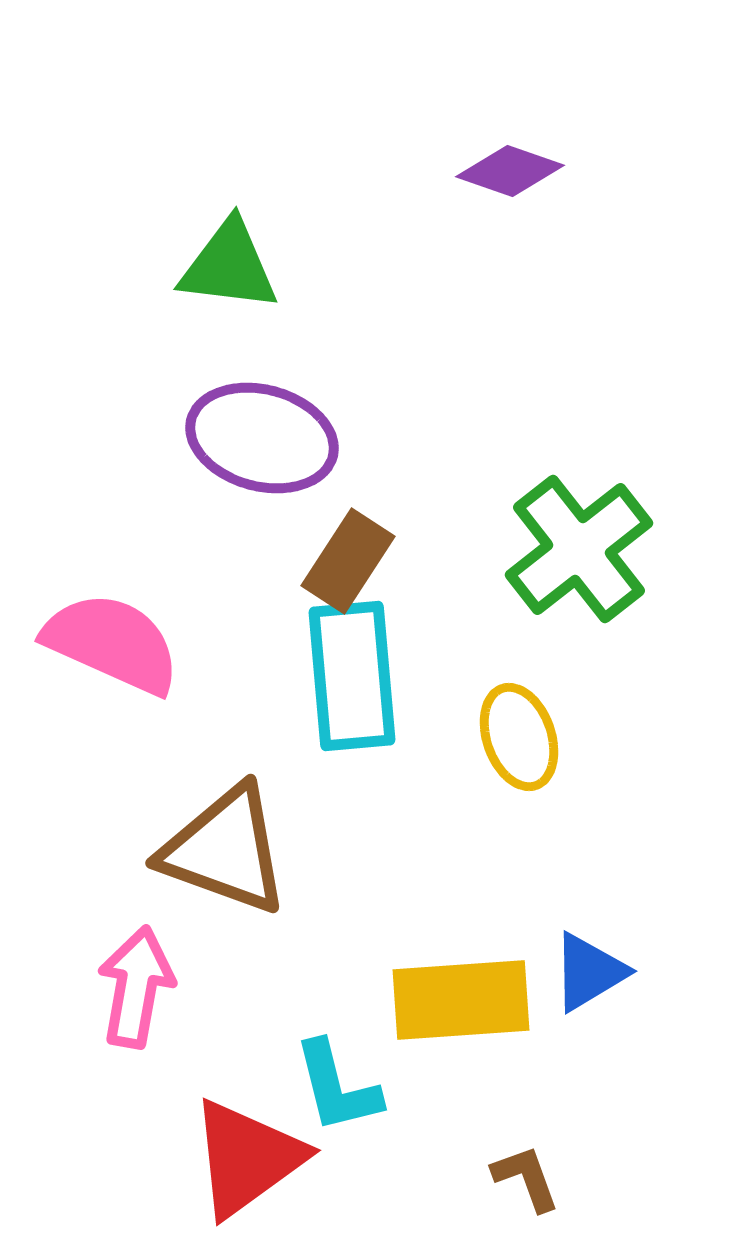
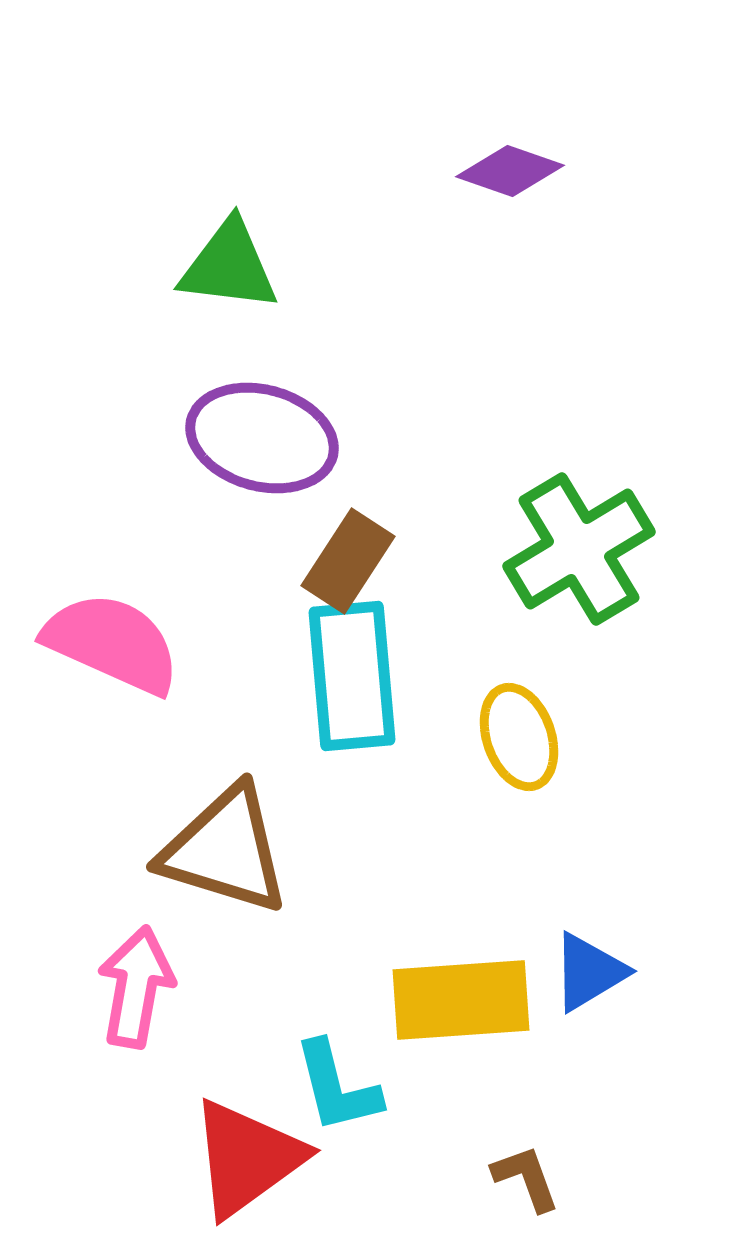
green cross: rotated 7 degrees clockwise
brown triangle: rotated 3 degrees counterclockwise
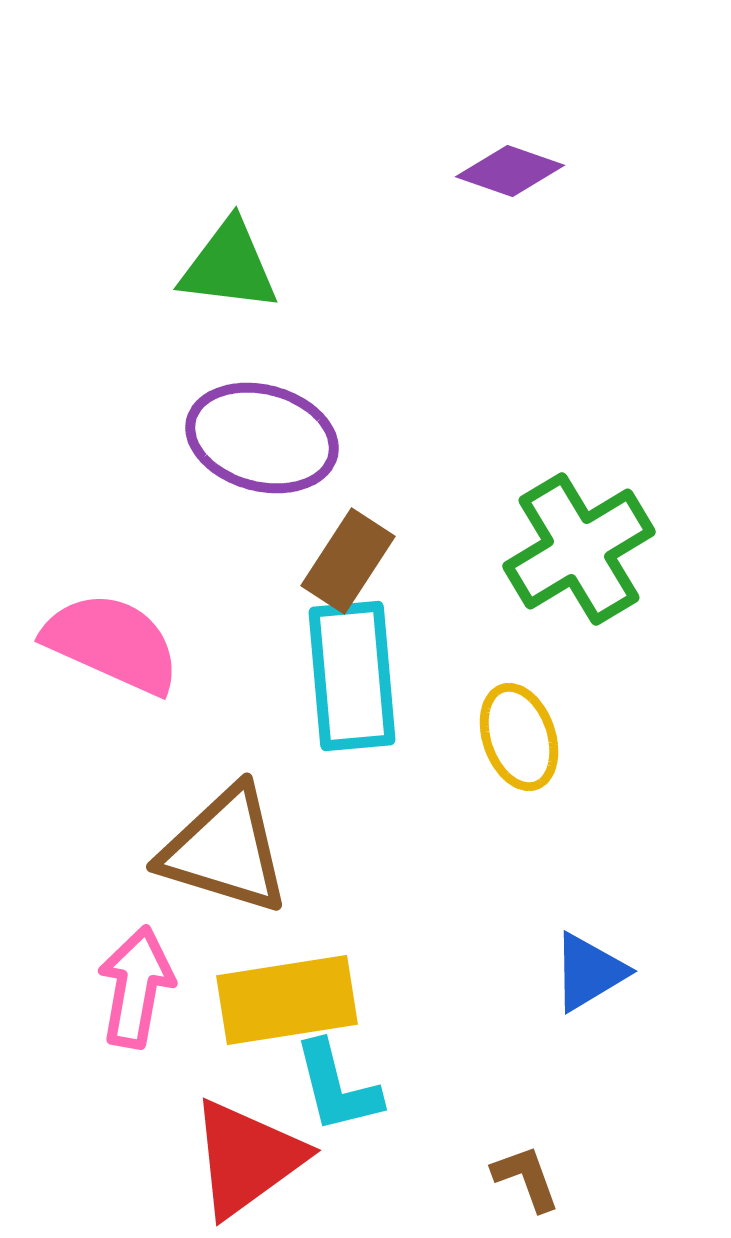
yellow rectangle: moved 174 px left; rotated 5 degrees counterclockwise
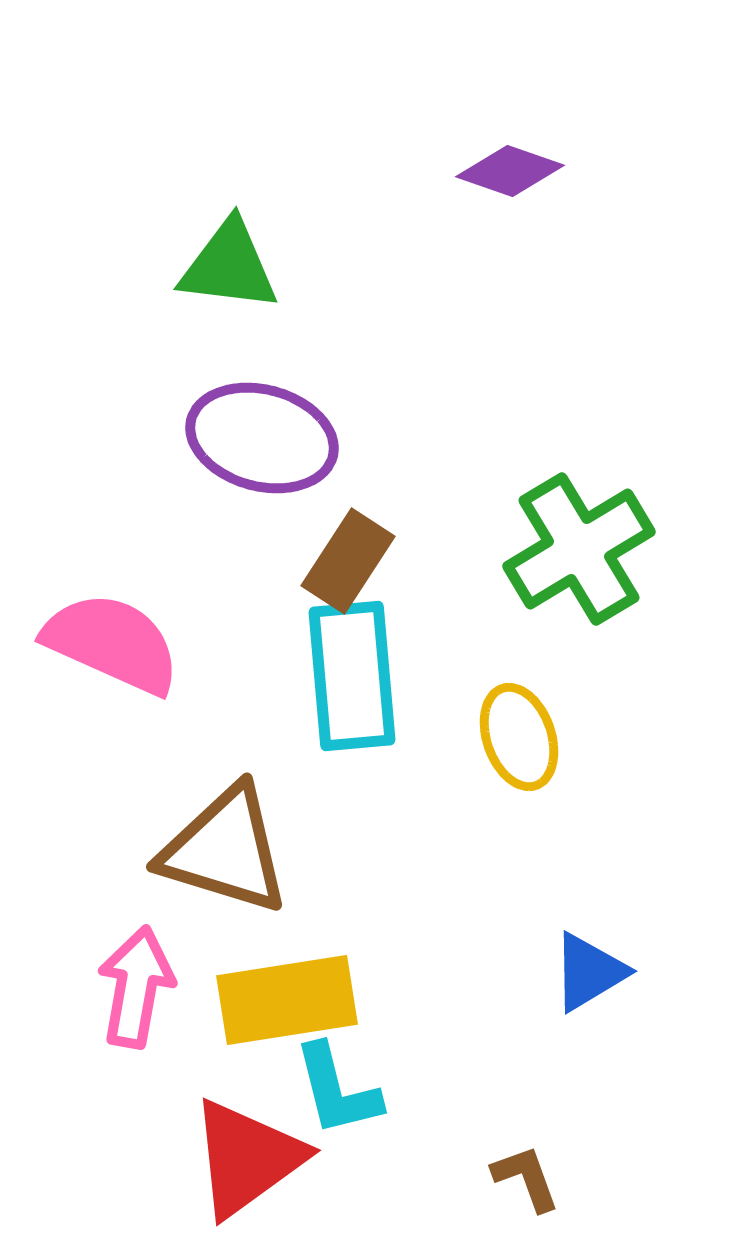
cyan L-shape: moved 3 px down
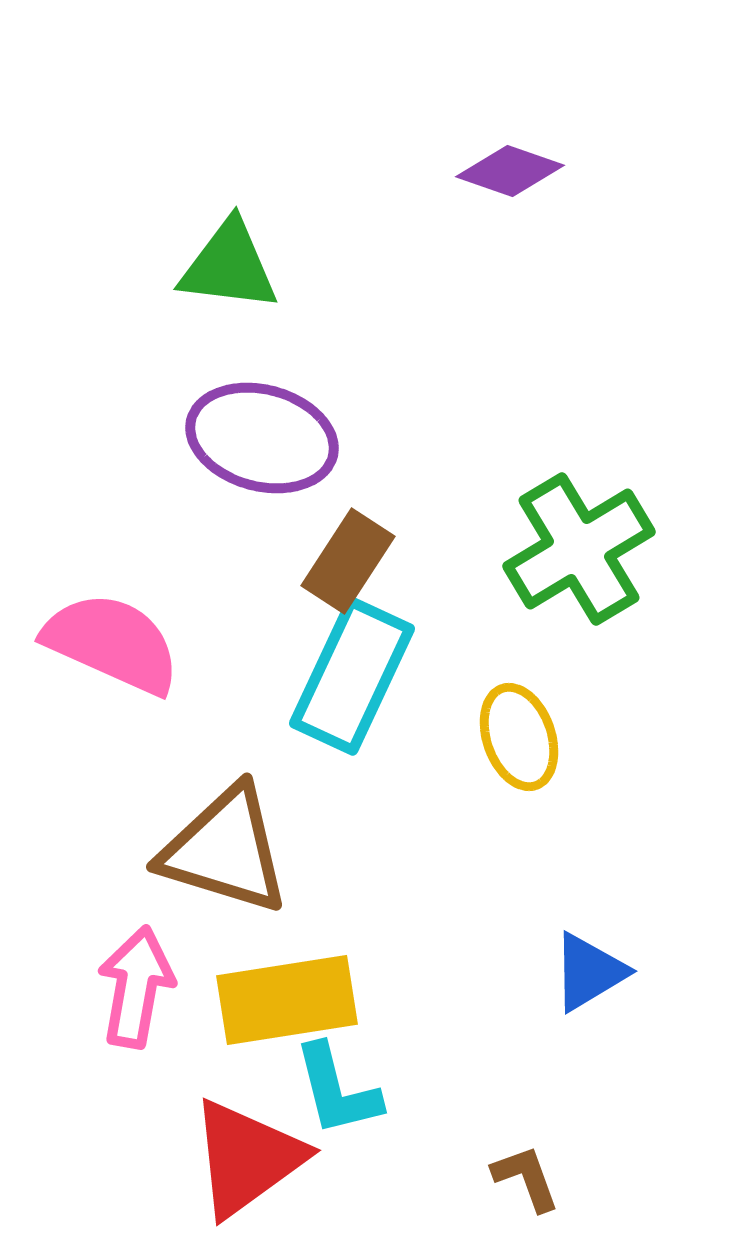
cyan rectangle: rotated 30 degrees clockwise
